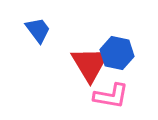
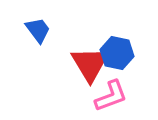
pink L-shape: rotated 30 degrees counterclockwise
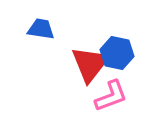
blue trapezoid: moved 3 px right, 1 px up; rotated 44 degrees counterclockwise
red triangle: rotated 9 degrees clockwise
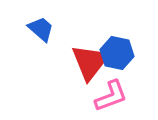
blue trapezoid: rotated 32 degrees clockwise
red triangle: moved 2 px up
